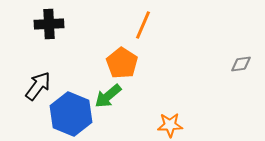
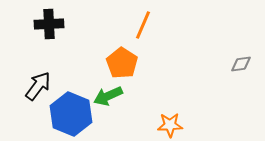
green arrow: rotated 16 degrees clockwise
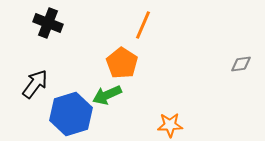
black cross: moved 1 px left, 1 px up; rotated 24 degrees clockwise
black arrow: moved 3 px left, 2 px up
green arrow: moved 1 px left, 1 px up
blue hexagon: rotated 21 degrees clockwise
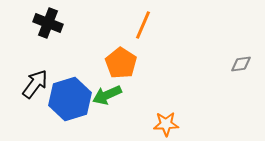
orange pentagon: moved 1 px left
blue hexagon: moved 1 px left, 15 px up
orange star: moved 4 px left, 1 px up
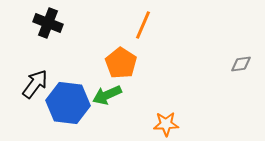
blue hexagon: moved 2 px left, 4 px down; rotated 24 degrees clockwise
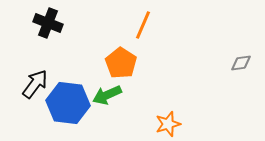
gray diamond: moved 1 px up
orange star: moved 2 px right; rotated 15 degrees counterclockwise
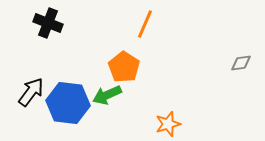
orange line: moved 2 px right, 1 px up
orange pentagon: moved 3 px right, 4 px down
black arrow: moved 4 px left, 8 px down
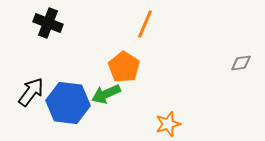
green arrow: moved 1 px left, 1 px up
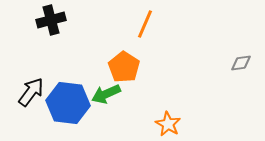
black cross: moved 3 px right, 3 px up; rotated 36 degrees counterclockwise
orange star: rotated 25 degrees counterclockwise
